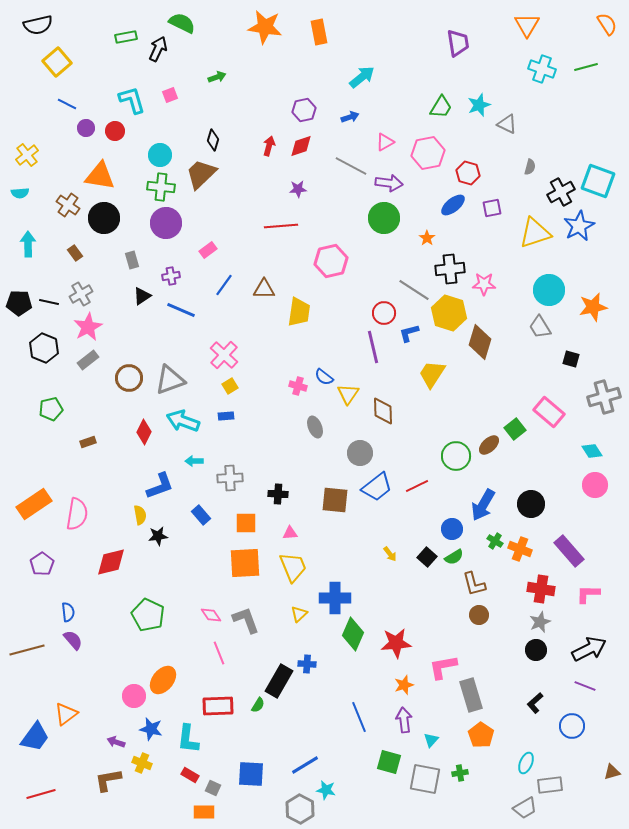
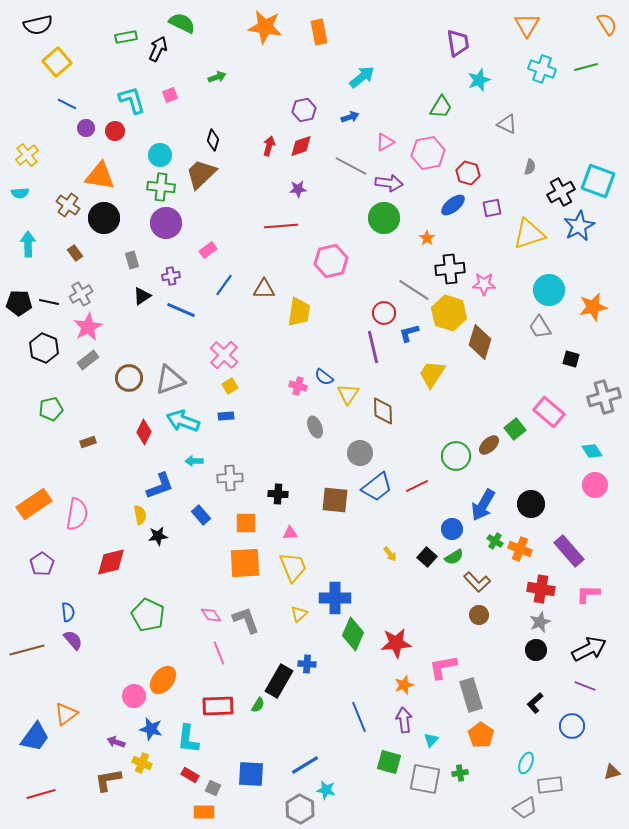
cyan star at (479, 105): moved 25 px up
yellow triangle at (535, 233): moved 6 px left, 1 px down
brown L-shape at (474, 584): moved 3 px right, 2 px up; rotated 28 degrees counterclockwise
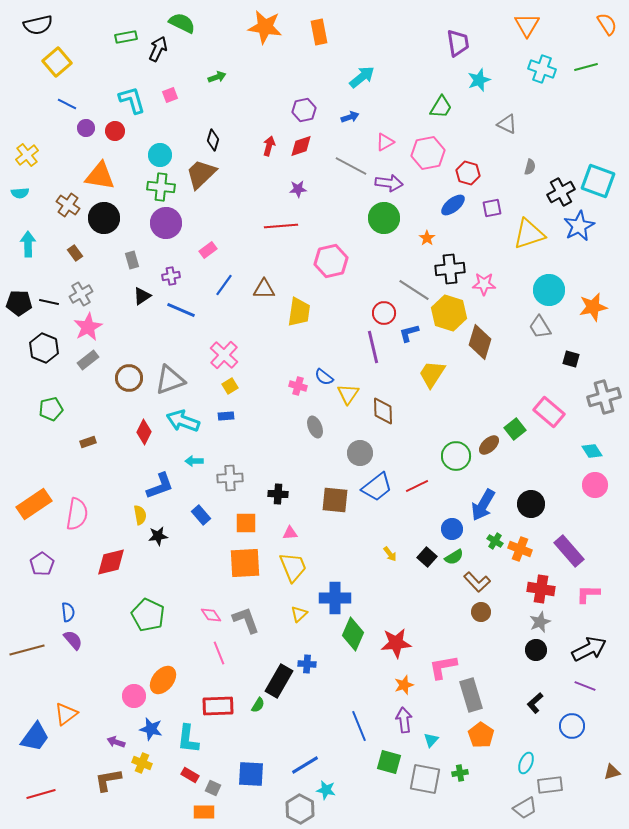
brown circle at (479, 615): moved 2 px right, 3 px up
blue line at (359, 717): moved 9 px down
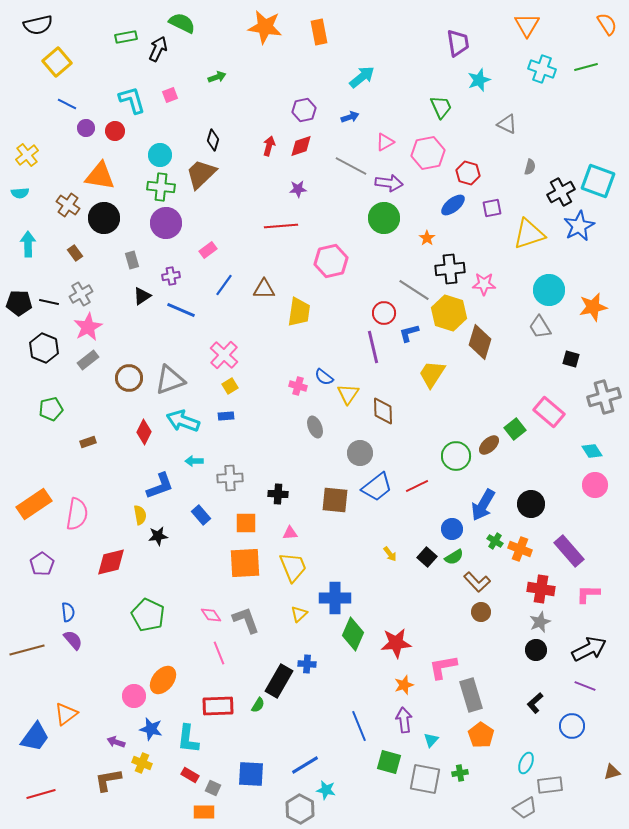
green trapezoid at (441, 107): rotated 55 degrees counterclockwise
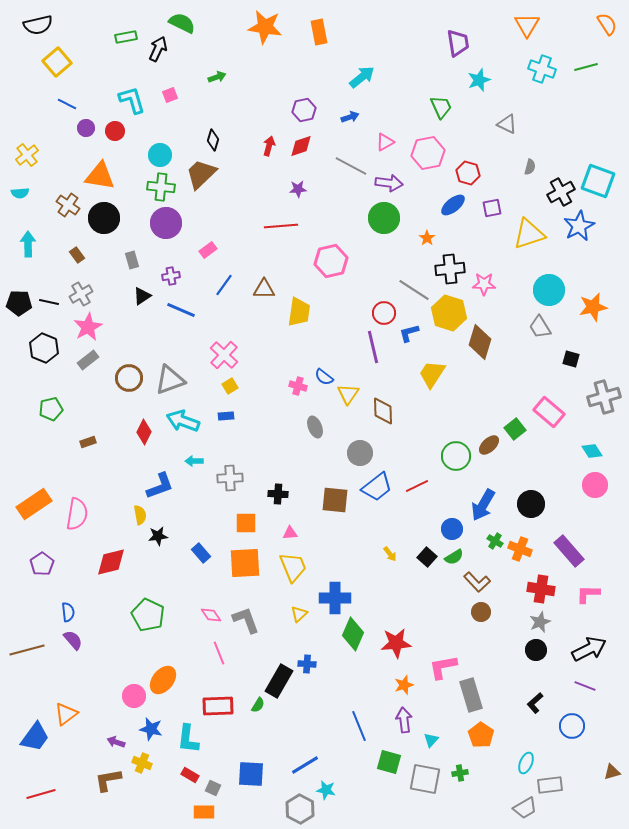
brown rectangle at (75, 253): moved 2 px right, 2 px down
blue rectangle at (201, 515): moved 38 px down
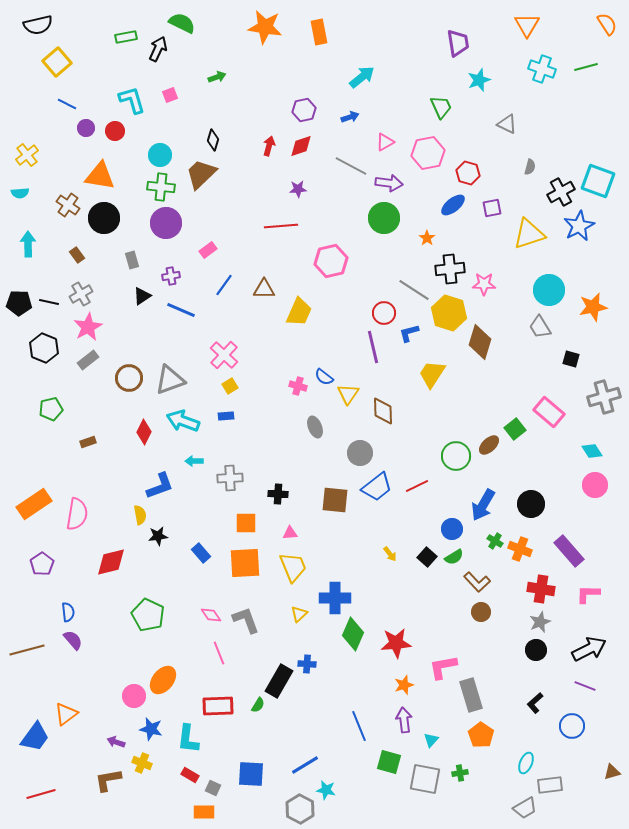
yellow trapezoid at (299, 312): rotated 16 degrees clockwise
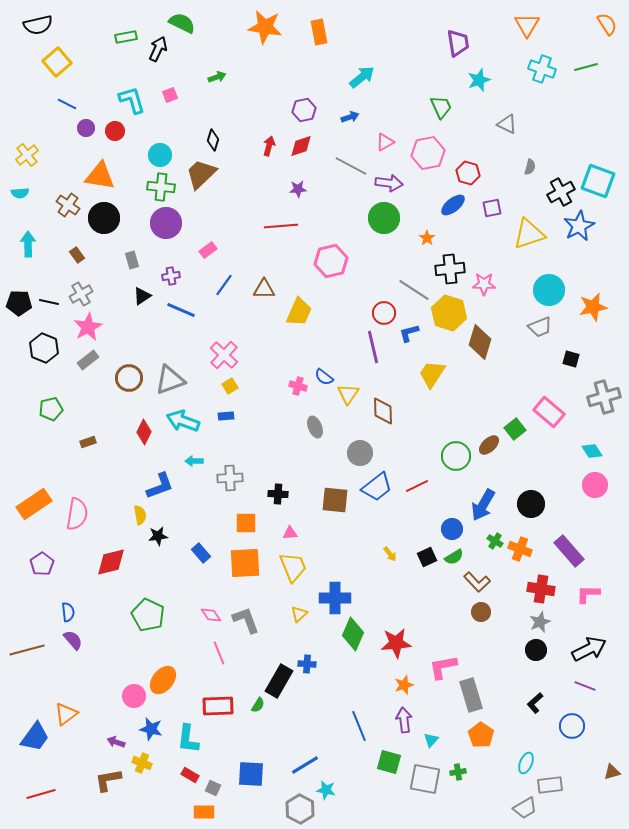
gray trapezoid at (540, 327): rotated 80 degrees counterclockwise
black square at (427, 557): rotated 24 degrees clockwise
green cross at (460, 773): moved 2 px left, 1 px up
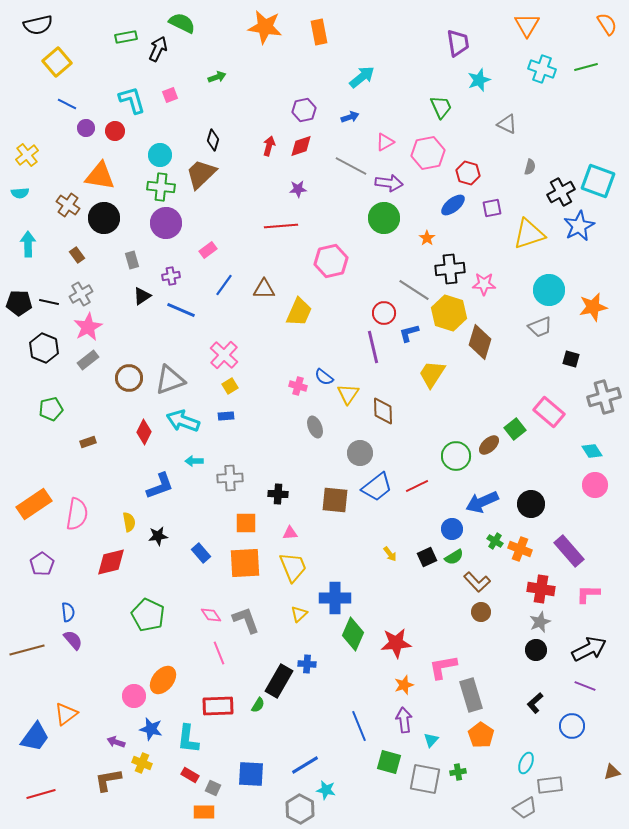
blue arrow at (483, 505): moved 1 px left, 3 px up; rotated 36 degrees clockwise
yellow semicircle at (140, 515): moved 11 px left, 7 px down
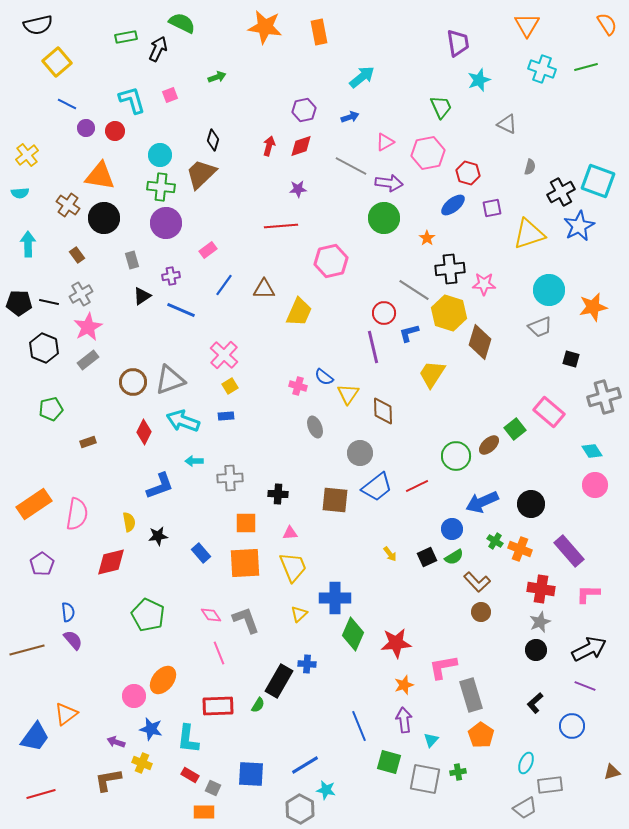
brown circle at (129, 378): moved 4 px right, 4 px down
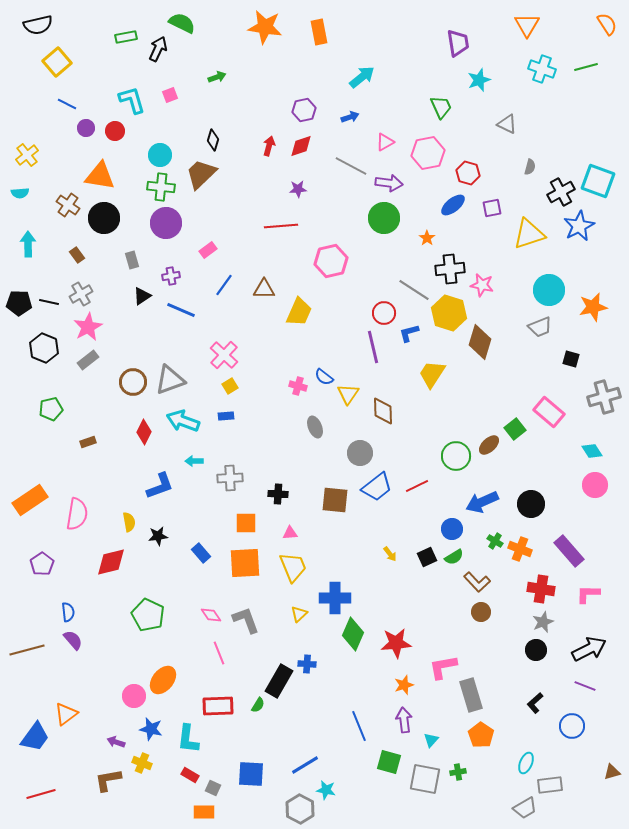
pink star at (484, 284): moved 2 px left, 1 px down; rotated 10 degrees clockwise
orange rectangle at (34, 504): moved 4 px left, 4 px up
gray star at (540, 622): moved 3 px right
